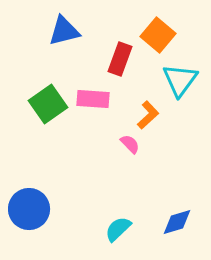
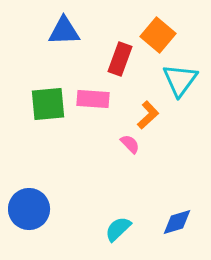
blue triangle: rotated 12 degrees clockwise
green square: rotated 30 degrees clockwise
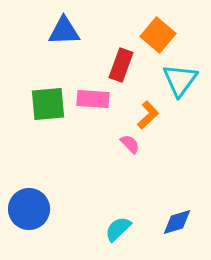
red rectangle: moved 1 px right, 6 px down
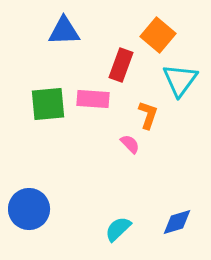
orange L-shape: rotated 28 degrees counterclockwise
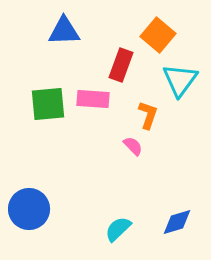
pink semicircle: moved 3 px right, 2 px down
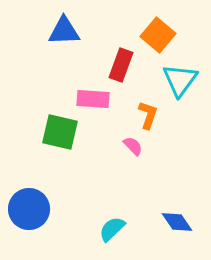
green square: moved 12 px right, 28 px down; rotated 18 degrees clockwise
blue diamond: rotated 72 degrees clockwise
cyan semicircle: moved 6 px left
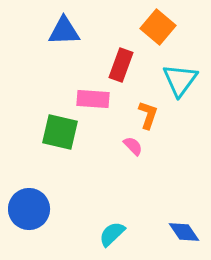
orange square: moved 8 px up
blue diamond: moved 7 px right, 10 px down
cyan semicircle: moved 5 px down
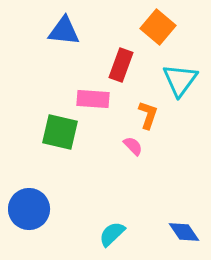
blue triangle: rotated 8 degrees clockwise
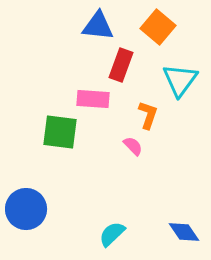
blue triangle: moved 34 px right, 5 px up
green square: rotated 6 degrees counterclockwise
blue circle: moved 3 px left
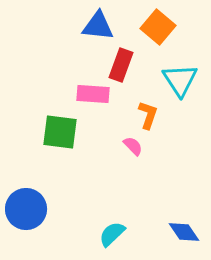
cyan triangle: rotated 9 degrees counterclockwise
pink rectangle: moved 5 px up
